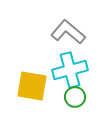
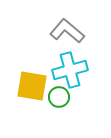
gray L-shape: moved 1 px left, 1 px up
green circle: moved 16 px left
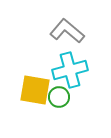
yellow square: moved 3 px right, 4 px down
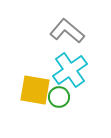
cyan cross: rotated 20 degrees counterclockwise
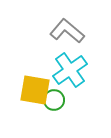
green circle: moved 5 px left, 3 px down
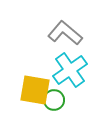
gray L-shape: moved 2 px left, 2 px down
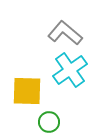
yellow square: moved 8 px left, 1 px down; rotated 8 degrees counterclockwise
green circle: moved 5 px left, 22 px down
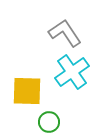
gray L-shape: rotated 16 degrees clockwise
cyan cross: moved 2 px right, 2 px down
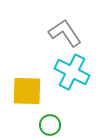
cyan cross: rotated 28 degrees counterclockwise
green circle: moved 1 px right, 3 px down
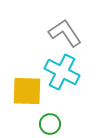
cyan cross: moved 10 px left
green circle: moved 1 px up
